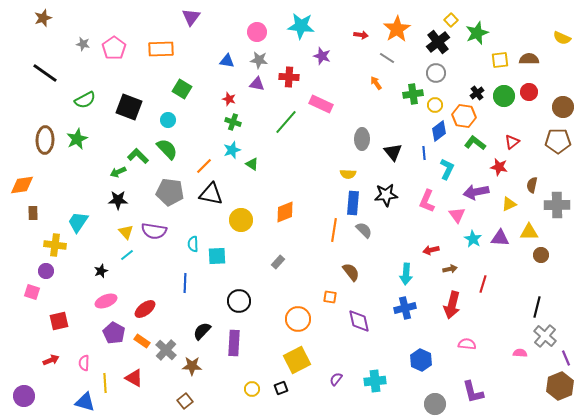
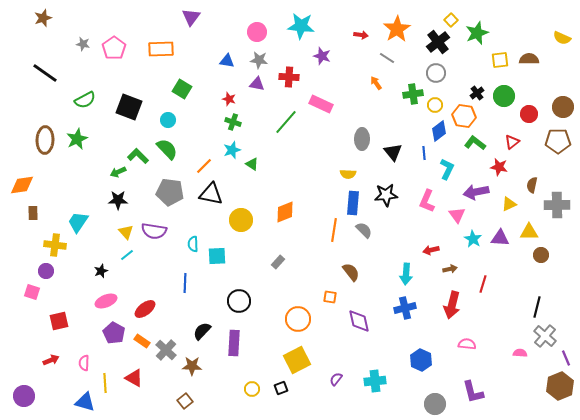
red circle at (529, 92): moved 22 px down
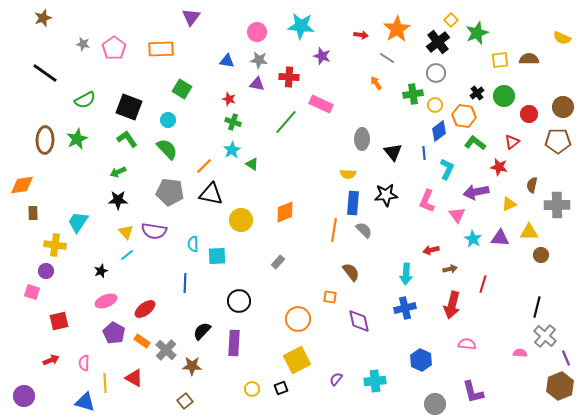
cyan star at (232, 150): rotated 12 degrees counterclockwise
green L-shape at (138, 156): moved 11 px left, 17 px up; rotated 10 degrees clockwise
